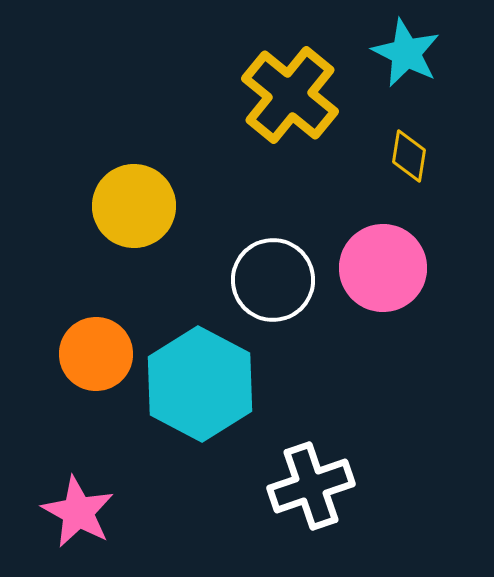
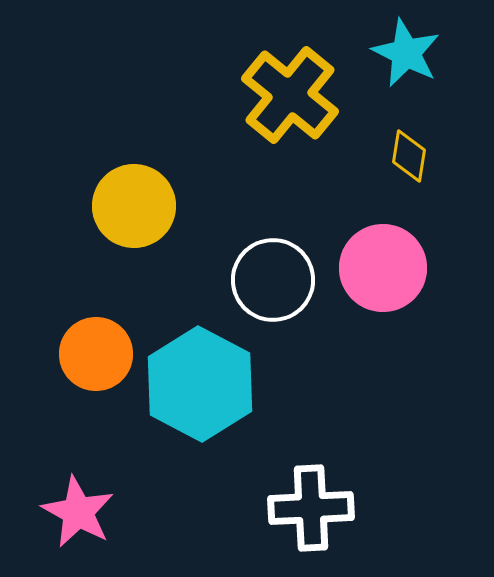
white cross: moved 22 px down; rotated 16 degrees clockwise
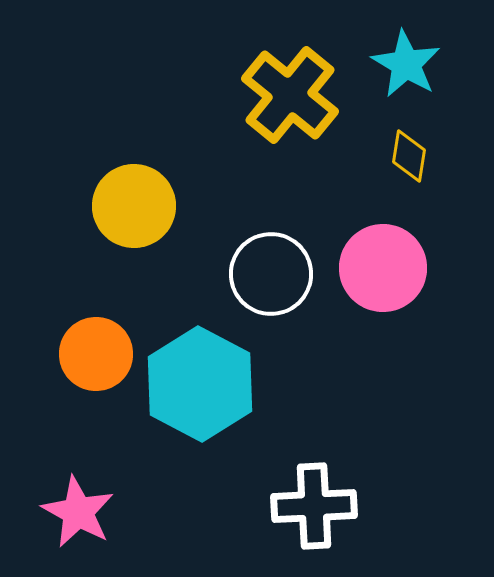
cyan star: moved 11 px down; rotated 4 degrees clockwise
white circle: moved 2 px left, 6 px up
white cross: moved 3 px right, 2 px up
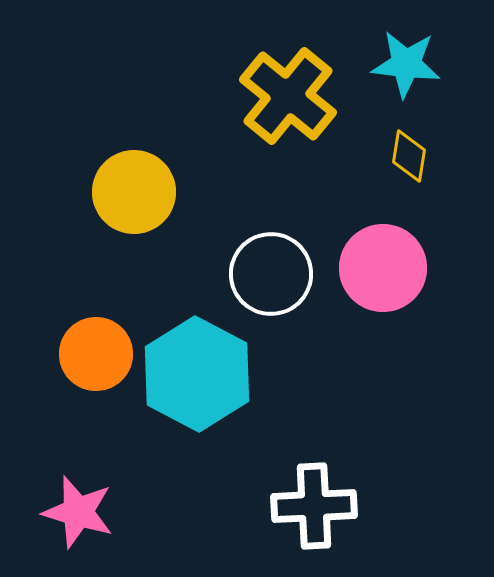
cyan star: rotated 24 degrees counterclockwise
yellow cross: moved 2 px left, 1 px down
yellow circle: moved 14 px up
cyan hexagon: moved 3 px left, 10 px up
pink star: rotated 12 degrees counterclockwise
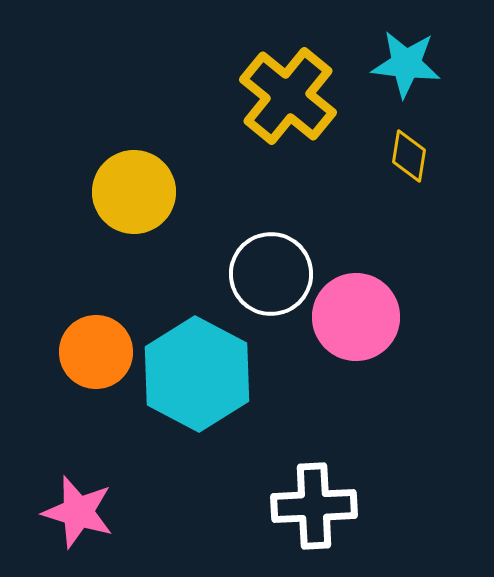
pink circle: moved 27 px left, 49 px down
orange circle: moved 2 px up
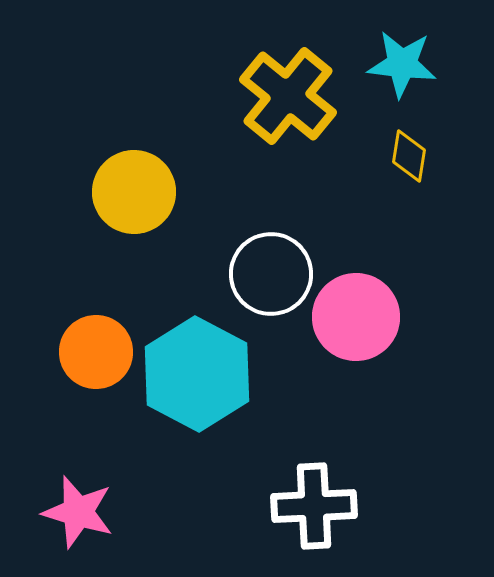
cyan star: moved 4 px left
